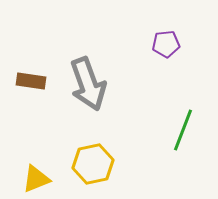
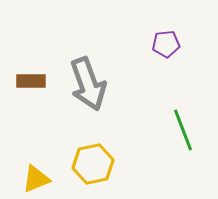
brown rectangle: rotated 8 degrees counterclockwise
green line: rotated 42 degrees counterclockwise
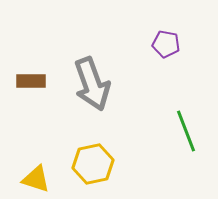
purple pentagon: rotated 16 degrees clockwise
gray arrow: moved 4 px right
green line: moved 3 px right, 1 px down
yellow triangle: rotated 40 degrees clockwise
